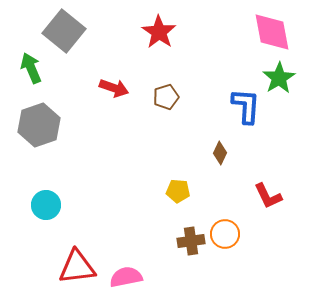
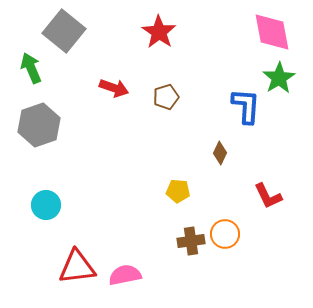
pink semicircle: moved 1 px left, 2 px up
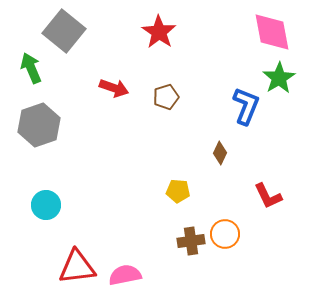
blue L-shape: rotated 18 degrees clockwise
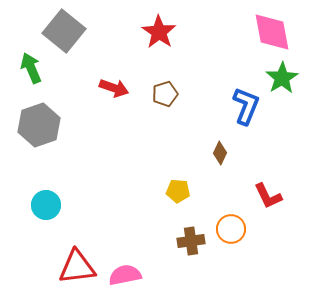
green star: moved 3 px right
brown pentagon: moved 1 px left, 3 px up
orange circle: moved 6 px right, 5 px up
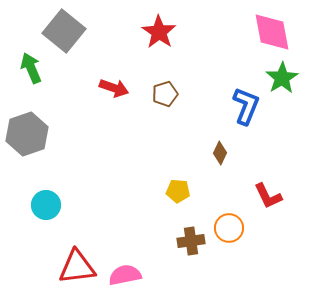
gray hexagon: moved 12 px left, 9 px down
orange circle: moved 2 px left, 1 px up
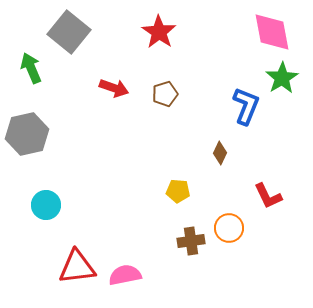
gray square: moved 5 px right, 1 px down
gray hexagon: rotated 6 degrees clockwise
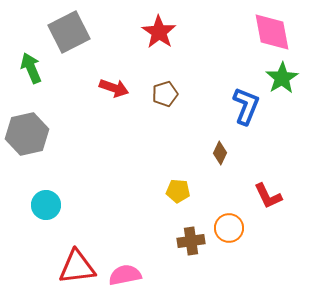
gray square: rotated 24 degrees clockwise
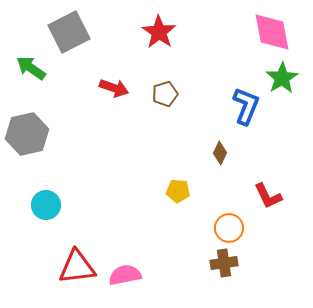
green arrow: rotated 32 degrees counterclockwise
brown cross: moved 33 px right, 22 px down
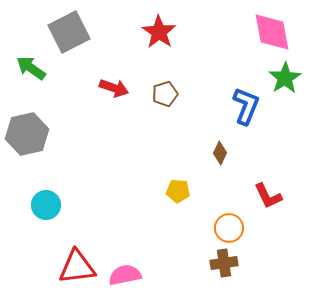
green star: moved 3 px right
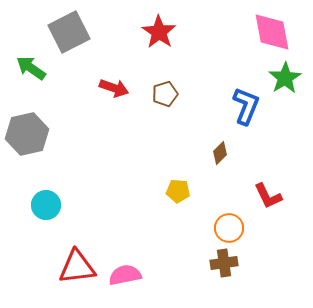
brown diamond: rotated 20 degrees clockwise
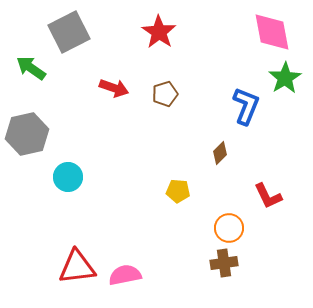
cyan circle: moved 22 px right, 28 px up
